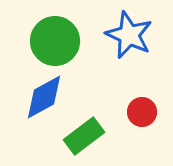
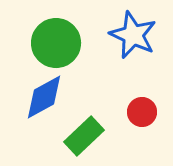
blue star: moved 4 px right
green circle: moved 1 px right, 2 px down
green rectangle: rotated 6 degrees counterclockwise
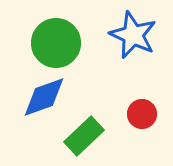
blue diamond: rotated 9 degrees clockwise
red circle: moved 2 px down
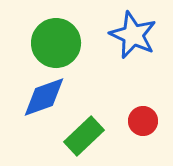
red circle: moved 1 px right, 7 px down
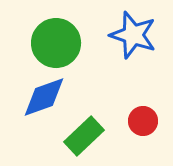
blue star: rotated 6 degrees counterclockwise
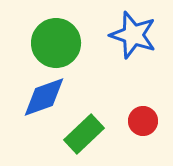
green rectangle: moved 2 px up
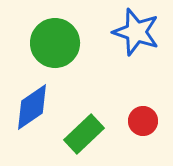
blue star: moved 3 px right, 3 px up
green circle: moved 1 px left
blue diamond: moved 12 px left, 10 px down; rotated 15 degrees counterclockwise
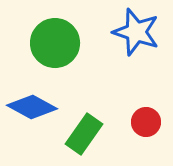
blue diamond: rotated 63 degrees clockwise
red circle: moved 3 px right, 1 px down
green rectangle: rotated 12 degrees counterclockwise
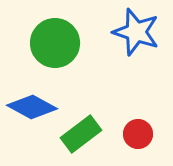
red circle: moved 8 px left, 12 px down
green rectangle: moved 3 px left; rotated 18 degrees clockwise
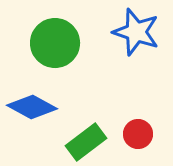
green rectangle: moved 5 px right, 8 px down
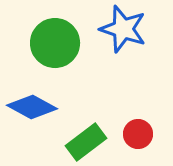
blue star: moved 13 px left, 3 px up
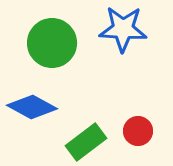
blue star: rotated 15 degrees counterclockwise
green circle: moved 3 px left
red circle: moved 3 px up
